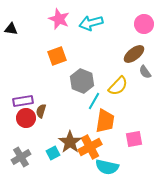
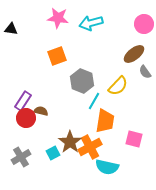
pink star: moved 1 px left, 1 px up; rotated 15 degrees counterclockwise
purple rectangle: rotated 48 degrees counterclockwise
brown semicircle: rotated 88 degrees clockwise
pink square: rotated 24 degrees clockwise
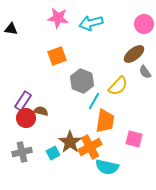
gray cross: moved 1 px right, 5 px up; rotated 18 degrees clockwise
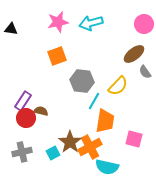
pink star: moved 4 px down; rotated 20 degrees counterclockwise
gray hexagon: rotated 15 degrees counterclockwise
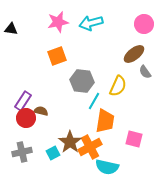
yellow semicircle: rotated 20 degrees counterclockwise
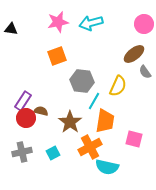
brown star: moved 20 px up
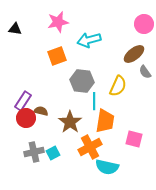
cyan arrow: moved 2 px left, 17 px down
black triangle: moved 4 px right
cyan line: rotated 30 degrees counterclockwise
gray cross: moved 12 px right
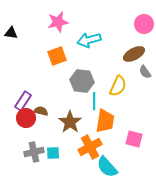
black triangle: moved 4 px left, 4 px down
brown ellipse: rotated 10 degrees clockwise
cyan square: rotated 24 degrees clockwise
cyan semicircle: rotated 35 degrees clockwise
